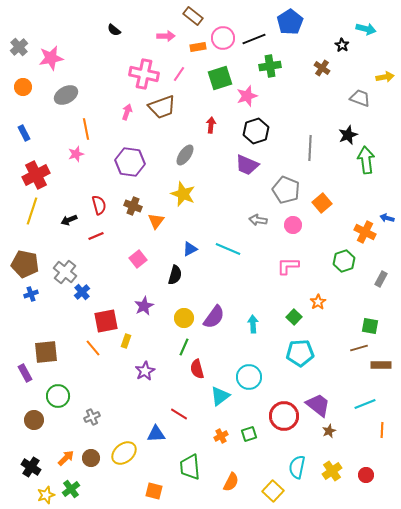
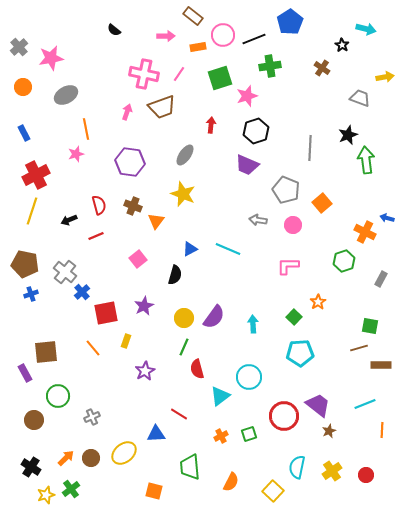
pink circle at (223, 38): moved 3 px up
red square at (106, 321): moved 8 px up
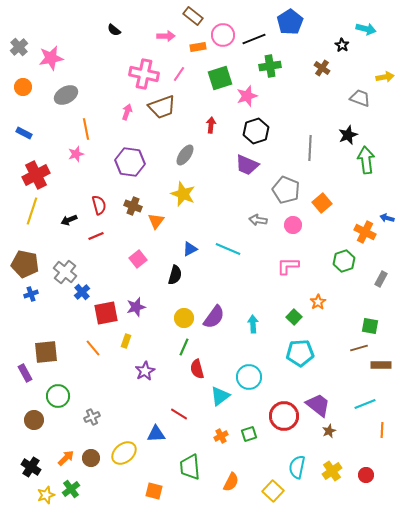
blue rectangle at (24, 133): rotated 35 degrees counterclockwise
purple star at (144, 306): moved 8 px left, 1 px down; rotated 12 degrees clockwise
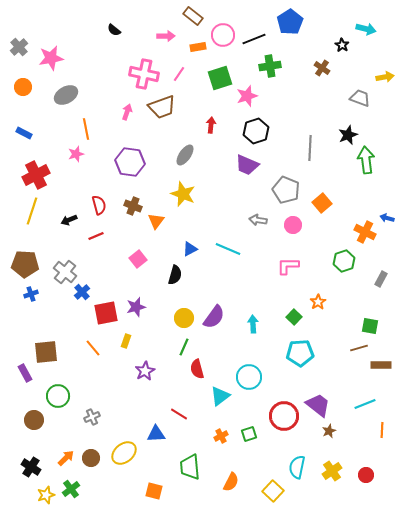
brown pentagon at (25, 264): rotated 8 degrees counterclockwise
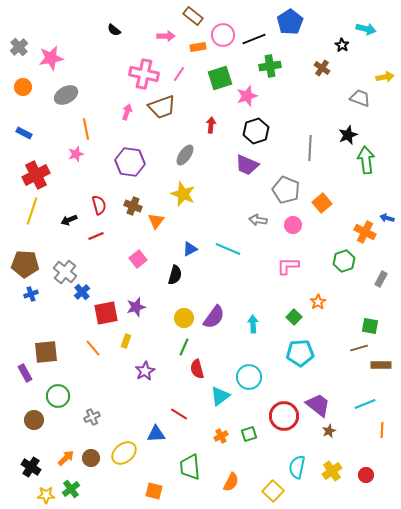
yellow star at (46, 495): rotated 18 degrees clockwise
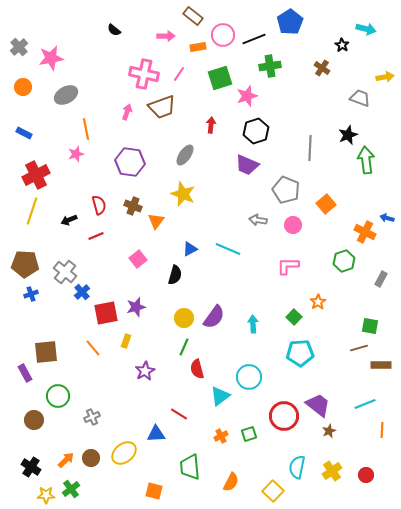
orange square at (322, 203): moved 4 px right, 1 px down
orange arrow at (66, 458): moved 2 px down
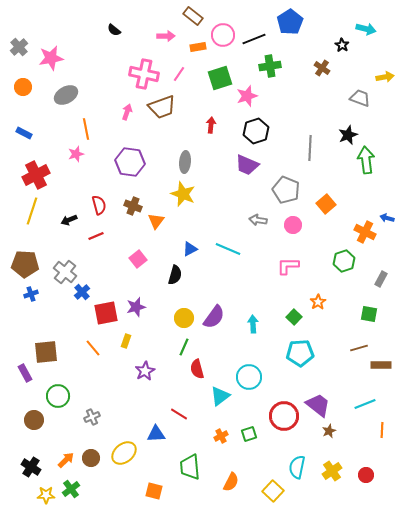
gray ellipse at (185, 155): moved 7 px down; rotated 30 degrees counterclockwise
green square at (370, 326): moved 1 px left, 12 px up
